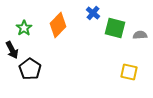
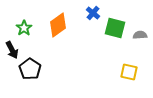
orange diamond: rotated 10 degrees clockwise
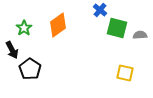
blue cross: moved 7 px right, 3 px up
green square: moved 2 px right
yellow square: moved 4 px left, 1 px down
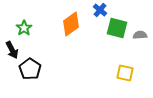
orange diamond: moved 13 px right, 1 px up
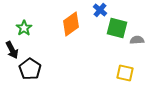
gray semicircle: moved 3 px left, 5 px down
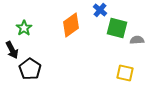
orange diamond: moved 1 px down
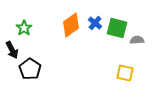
blue cross: moved 5 px left, 13 px down
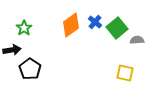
blue cross: moved 1 px up
green square: rotated 35 degrees clockwise
black arrow: rotated 72 degrees counterclockwise
